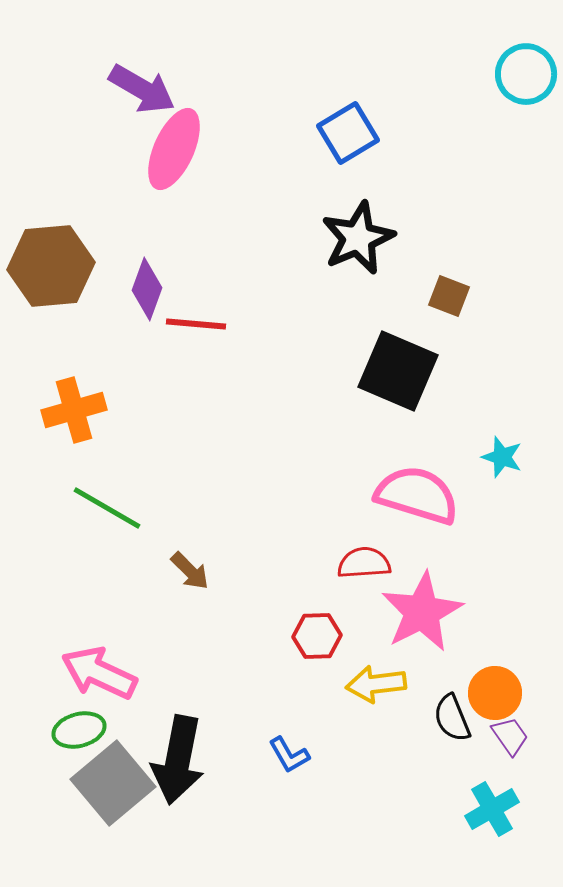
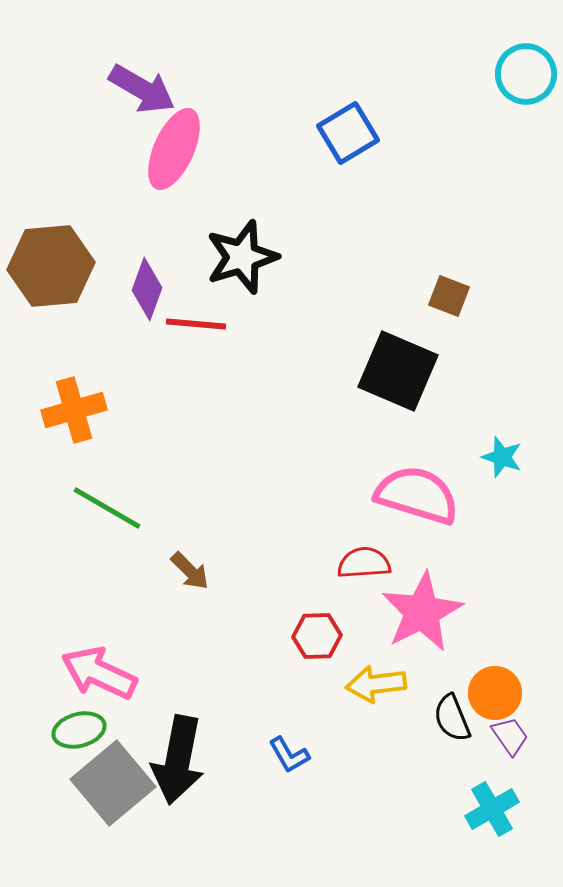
black star: moved 116 px left, 19 px down; rotated 6 degrees clockwise
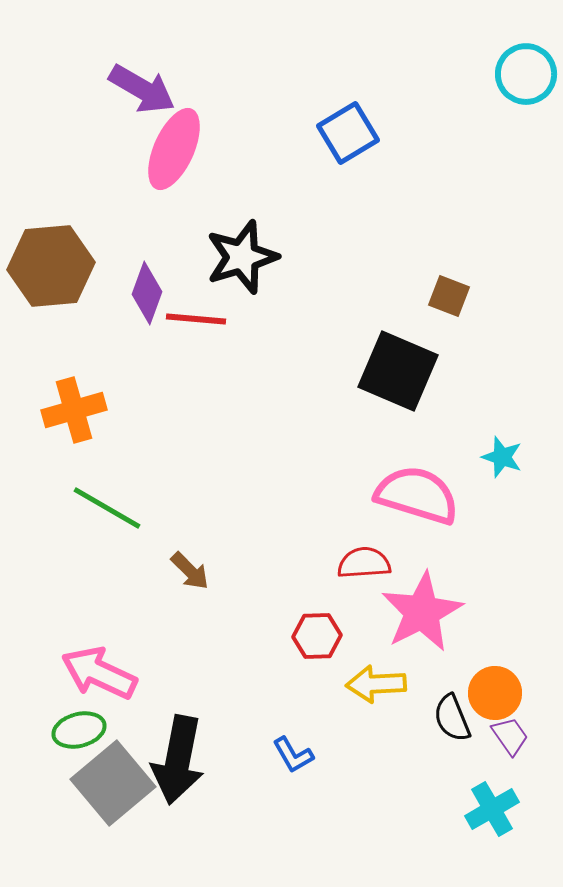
purple diamond: moved 4 px down
red line: moved 5 px up
yellow arrow: rotated 4 degrees clockwise
blue L-shape: moved 4 px right
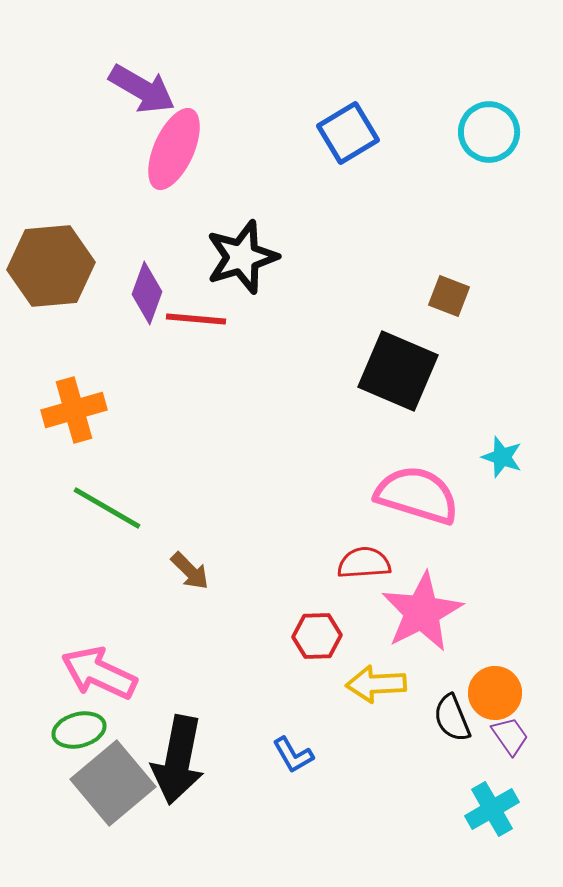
cyan circle: moved 37 px left, 58 px down
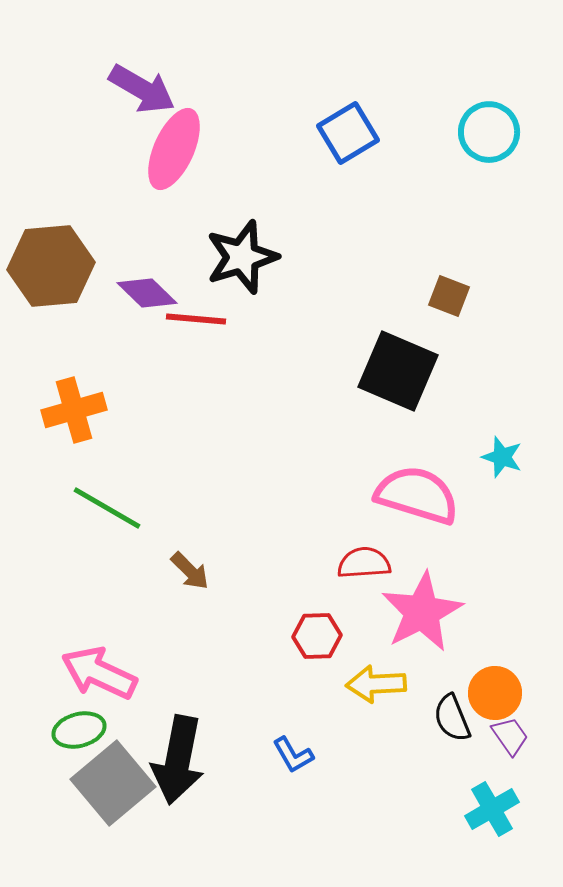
purple diamond: rotated 66 degrees counterclockwise
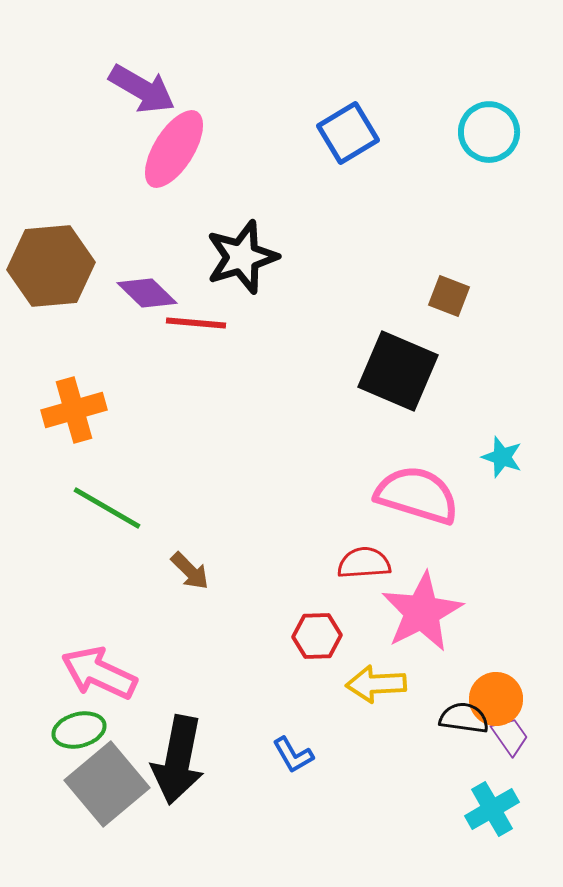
pink ellipse: rotated 8 degrees clockwise
red line: moved 4 px down
orange circle: moved 1 px right, 6 px down
black semicircle: moved 12 px right; rotated 120 degrees clockwise
gray square: moved 6 px left, 1 px down
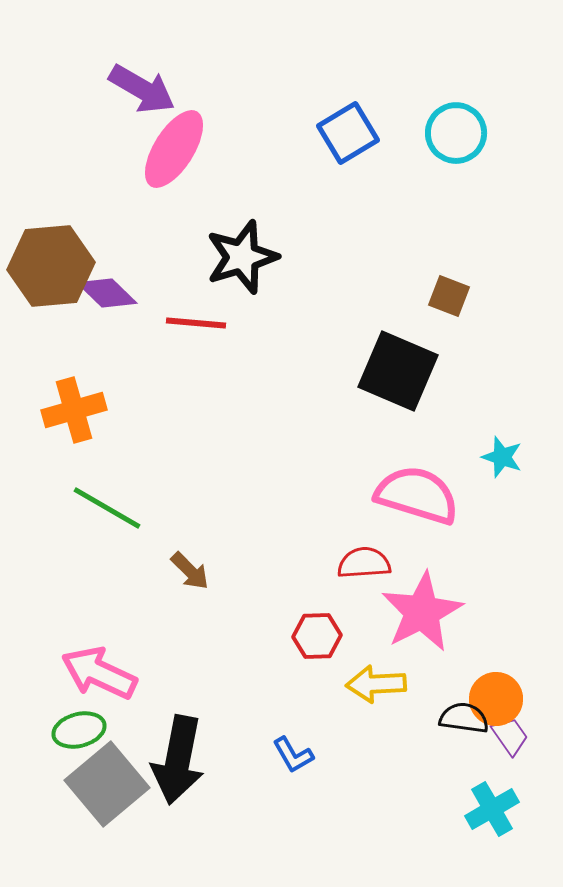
cyan circle: moved 33 px left, 1 px down
purple diamond: moved 40 px left
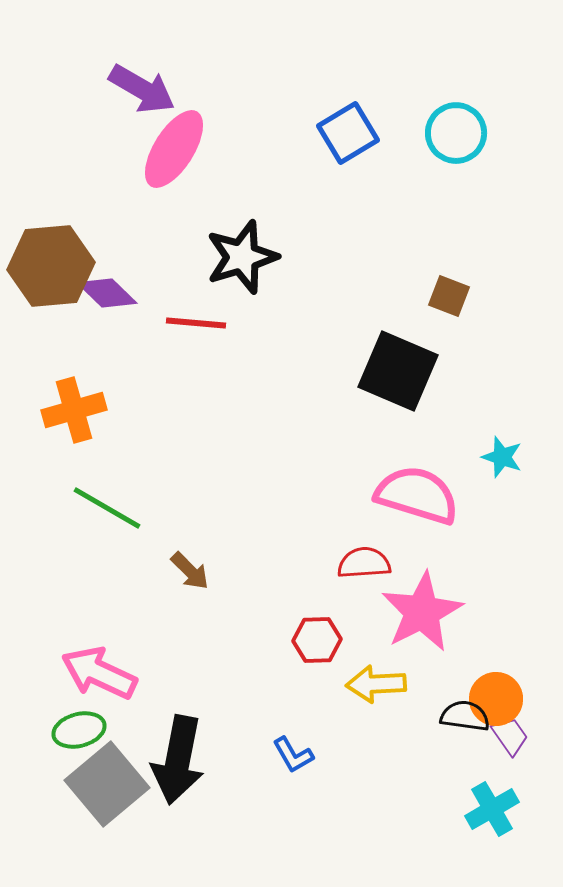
red hexagon: moved 4 px down
black semicircle: moved 1 px right, 2 px up
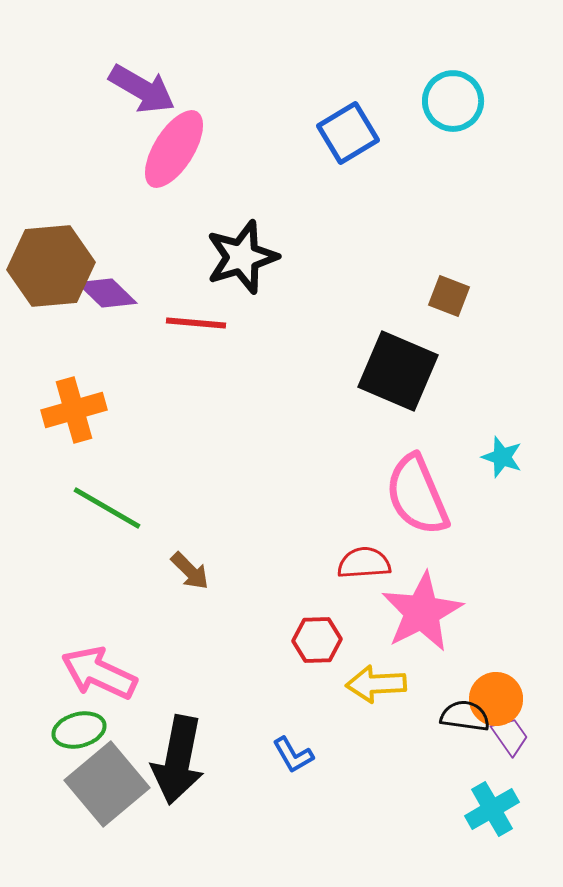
cyan circle: moved 3 px left, 32 px up
pink semicircle: rotated 130 degrees counterclockwise
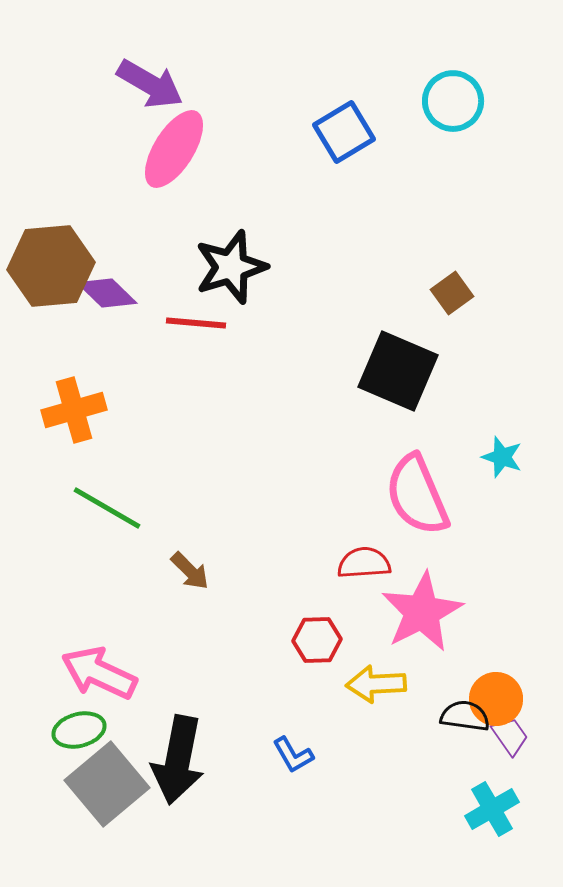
purple arrow: moved 8 px right, 5 px up
blue square: moved 4 px left, 1 px up
black star: moved 11 px left, 10 px down
brown square: moved 3 px right, 3 px up; rotated 33 degrees clockwise
